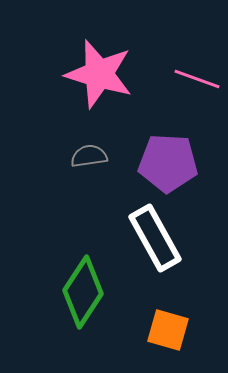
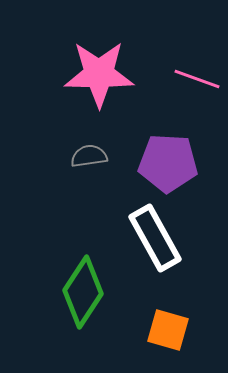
pink star: rotated 16 degrees counterclockwise
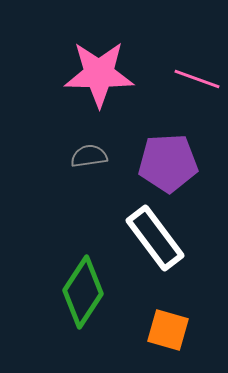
purple pentagon: rotated 6 degrees counterclockwise
white rectangle: rotated 8 degrees counterclockwise
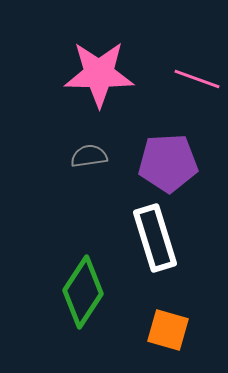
white rectangle: rotated 20 degrees clockwise
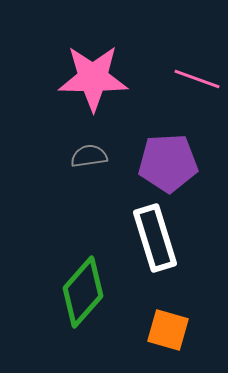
pink star: moved 6 px left, 4 px down
green diamond: rotated 8 degrees clockwise
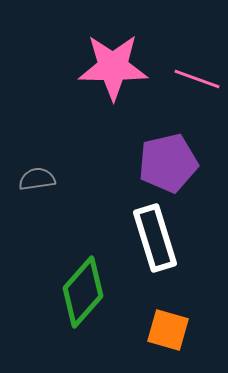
pink star: moved 20 px right, 11 px up
gray semicircle: moved 52 px left, 23 px down
purple pentagon: rotated 10 degrees counterclockwise
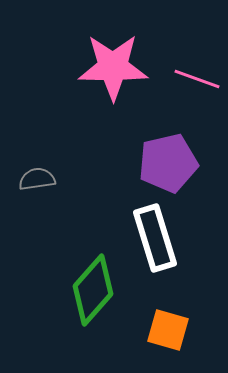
green diamond: moved 10 px right, 2 px up
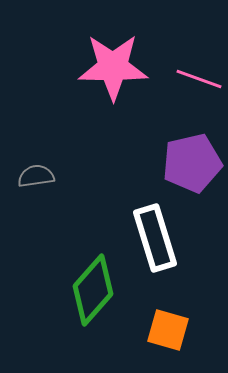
pink line: moved 2 px right
purple pentagon: moved 24 px right
gray semicircle: moved 1 px left, 3 px up
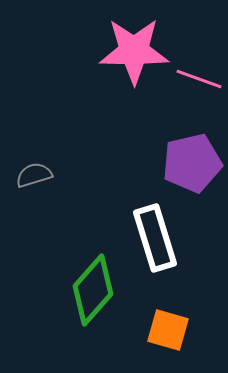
pink star: moved 21 px right, 16 px up
gray semicircle: moved 2 px left, 1 px up; rotated 9 degrees counterclockwise
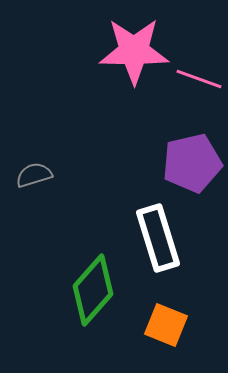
white rectangle: moved 3 px right
orange square: moved 2 px left, 5 px up; rotated 6 degrees clockwise
